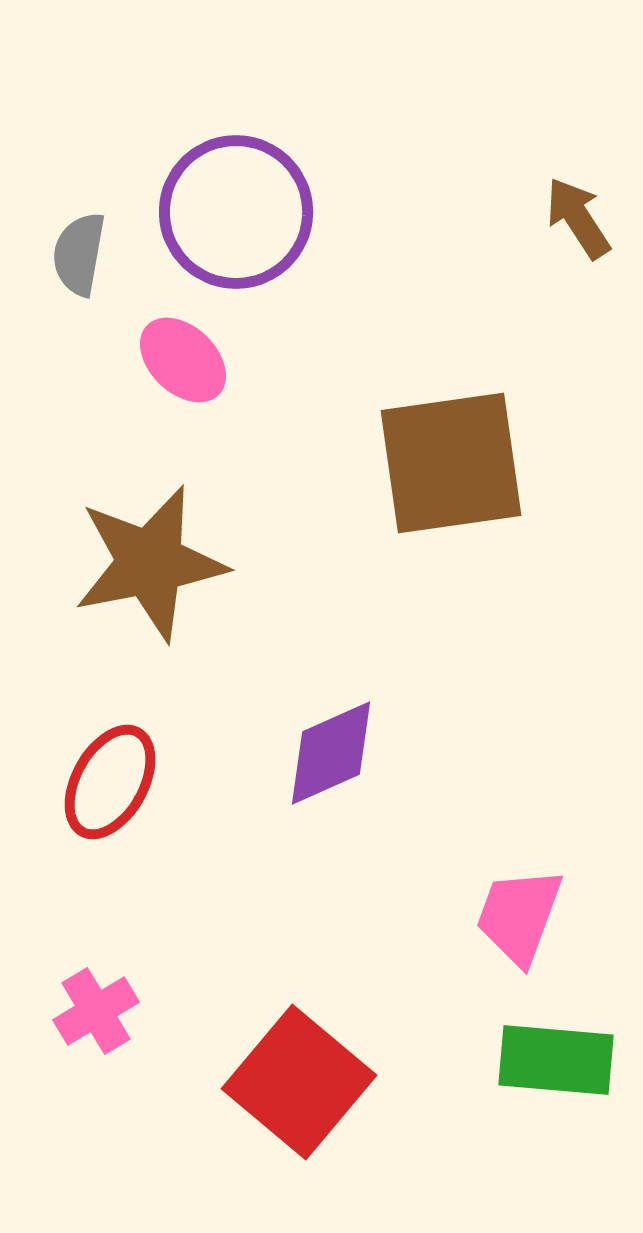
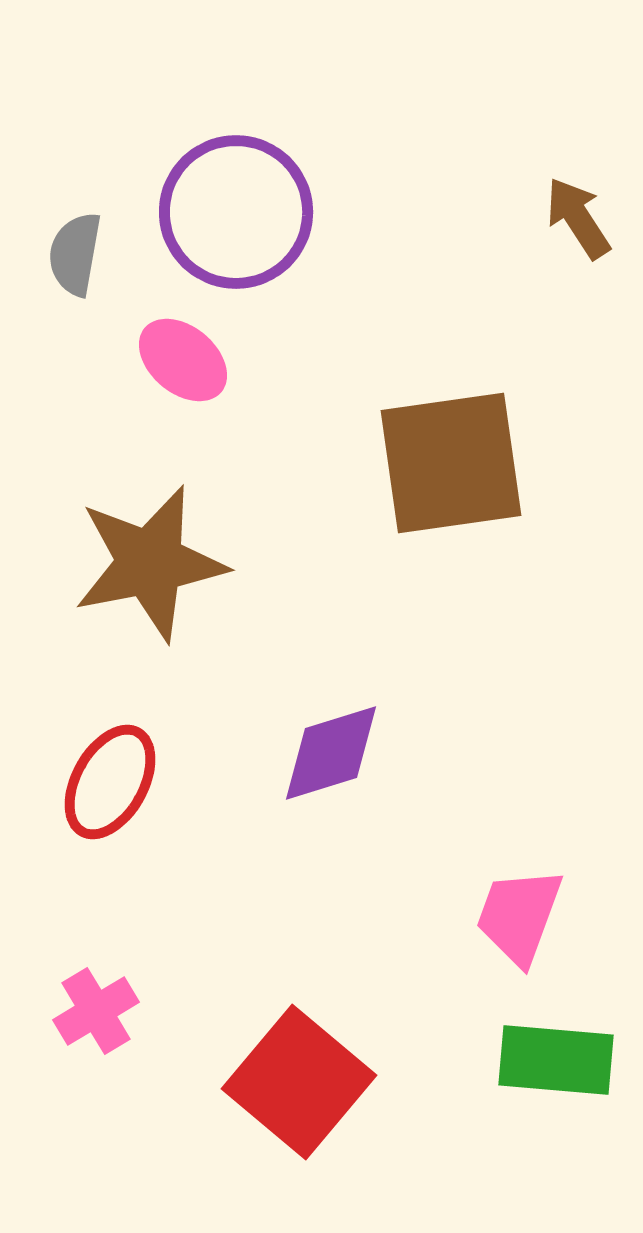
gray semicircle: moved 4 px left
pink ellipse: rotated 4 degrees counterclockwise
purple diamond: rotated 7 degrees clockwise
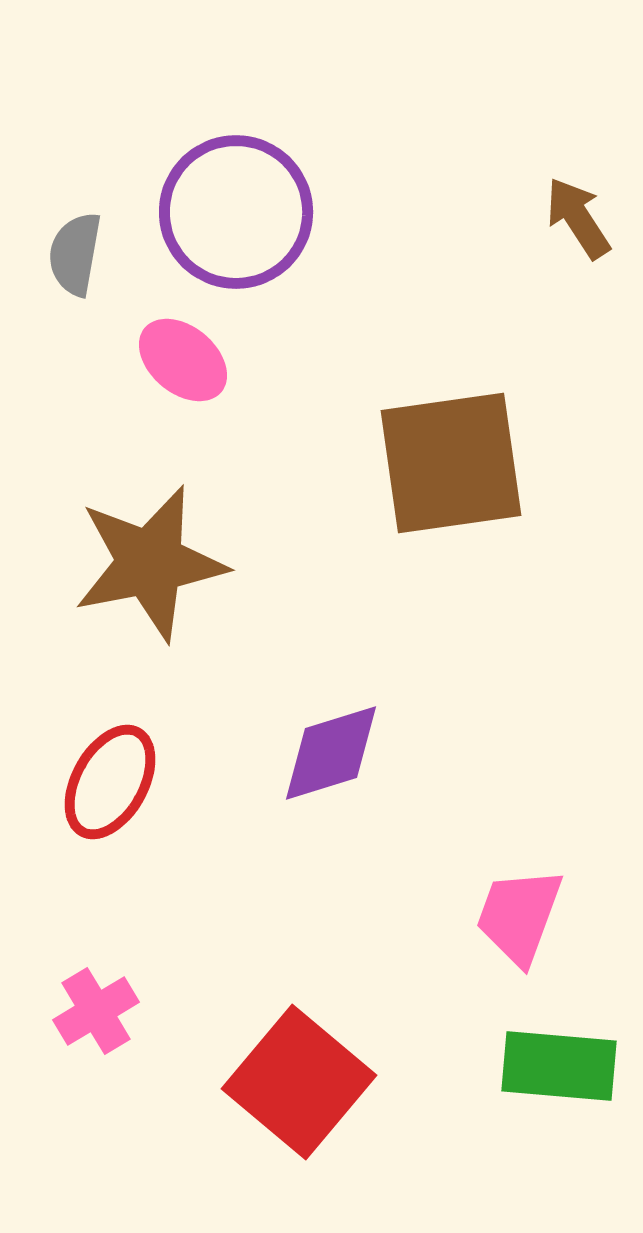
green rectangle: moved 3 px right, 6 px down
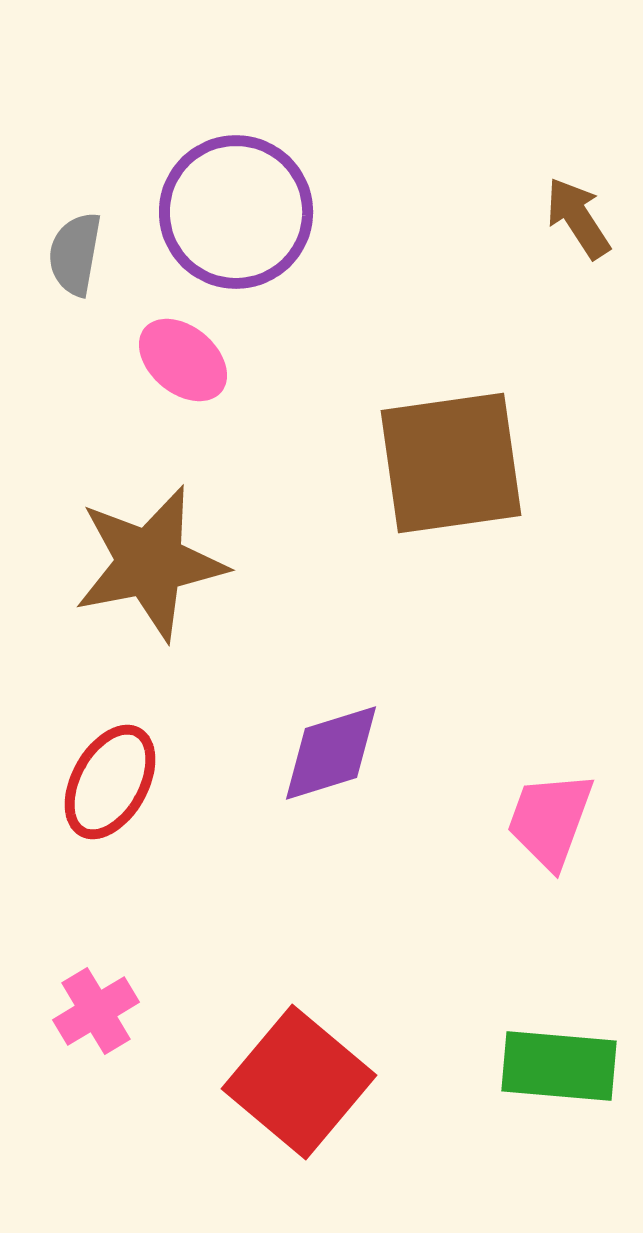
pink trapezoid: moved 31 px right, 96 px up
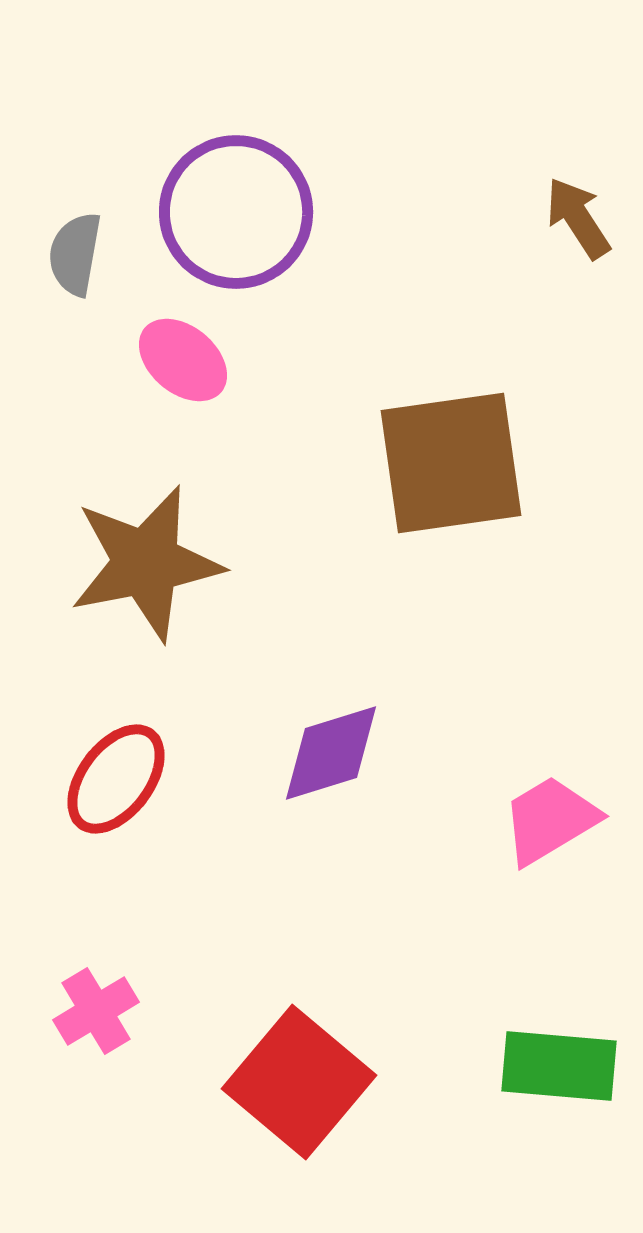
brown star: moved 4 px left
red ellipse: moved 6 px right, 3 px up; rotated 8 degrees clockwise
pink trapezoid: rotated 39 degrees clockwise
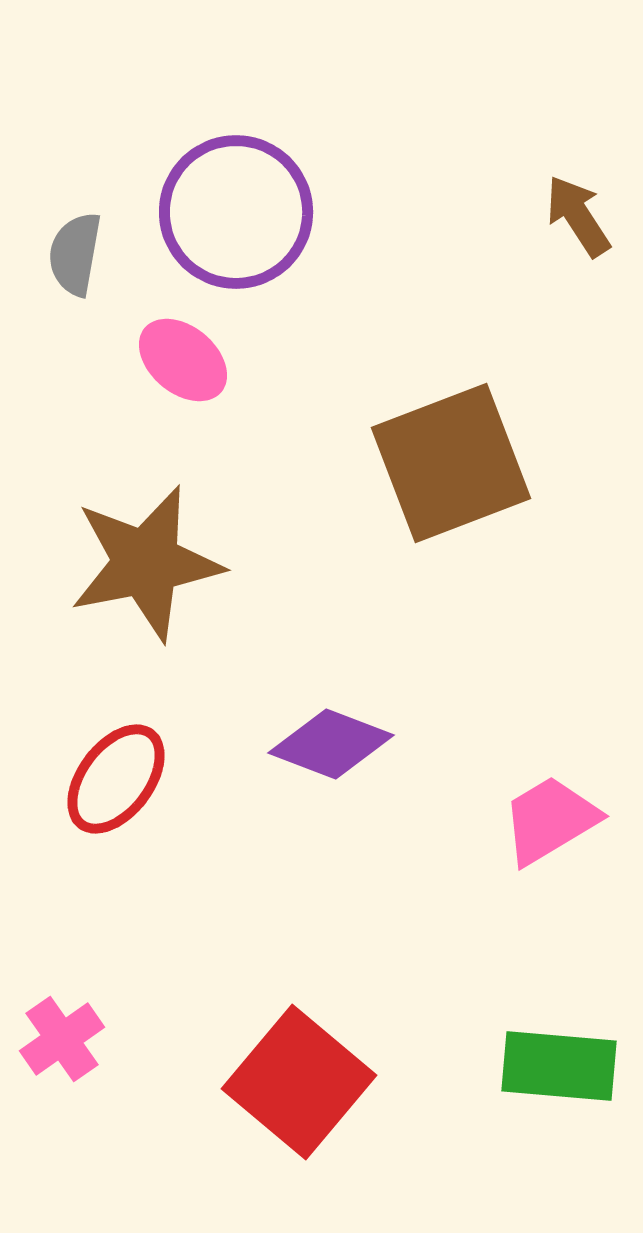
brown arrow: moved 2 px up
brown square: rotated 13 degrees counterclockwise
purple diamond: moved 9 px up; rotated 38 degrees clockwise
pink cross: moved 34 px left, 28 px down; rotated 4 degrees counterclockwise
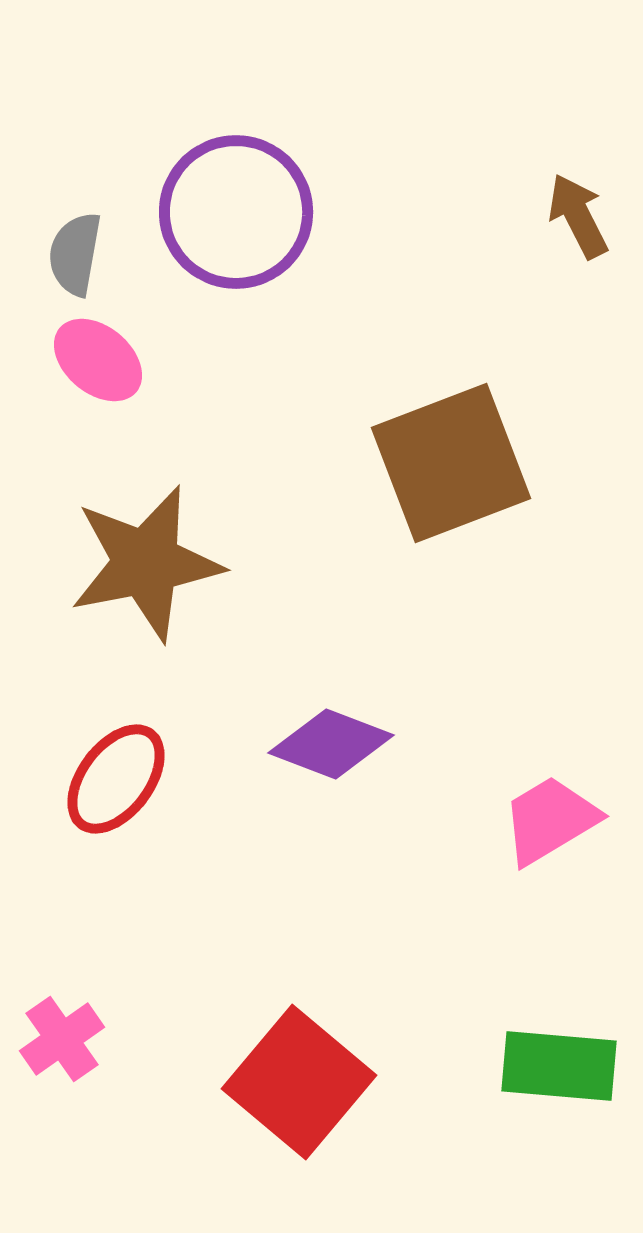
brown arrow: rotated 6 degrees clockwise
pink ellipse: moved 85 px left
